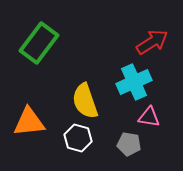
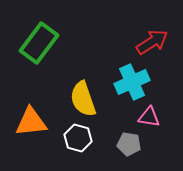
cyan cross: moved 2 px left
yellow semicircle: moved 2 px left, 2 px up
orange triangle: moved 2 px right
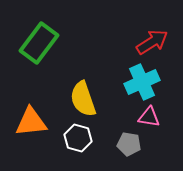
cyan cross: moved 10 px right
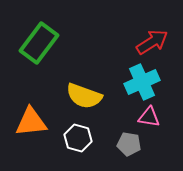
yellow semicircle: moved 1 px right, 3 px up; rotated 51 degrees counterclockwise
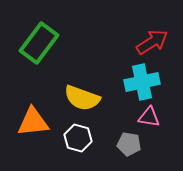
cyan cross: rotated 12 degrees clockwise
yellow semicircle: moved 2 px left, 2 px down
orange triangle: moved 2 px right
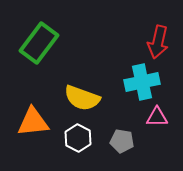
red arrow: moved 6 px right; rotated 136 degrees clockwise
pink triangle: moved 8 px right; rotated 10 degrees counterclockwise
white hexagon: rotated 12 degrees clockwise
gray pentagon: moved 7 px left, 3 px up
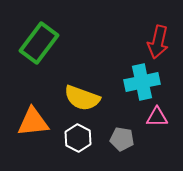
gray pentagon: moved 2 px up
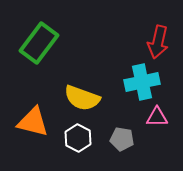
orange triangle: rotated 20 degrees clockwise
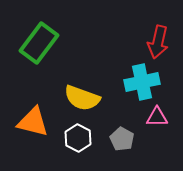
gray pentagon: rotated 20 degrees clockwise
